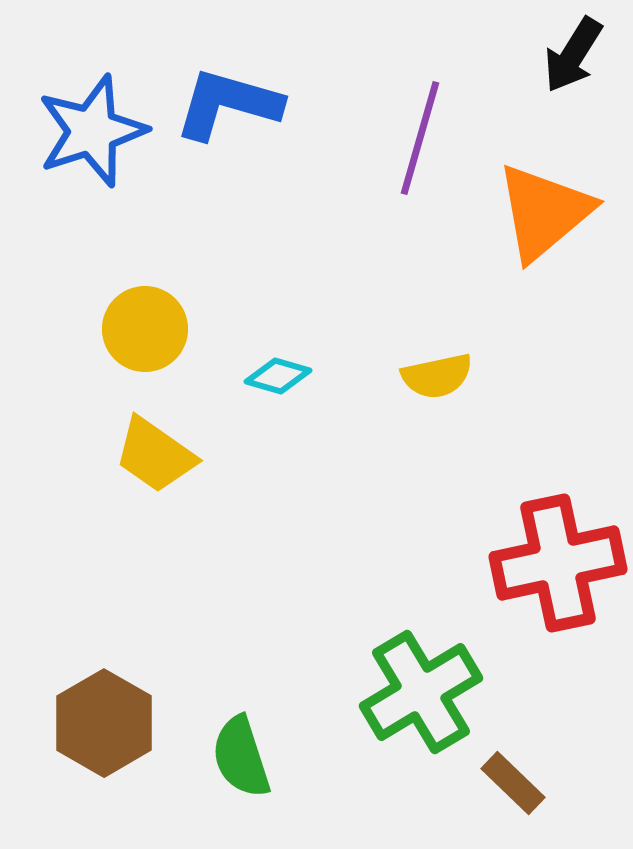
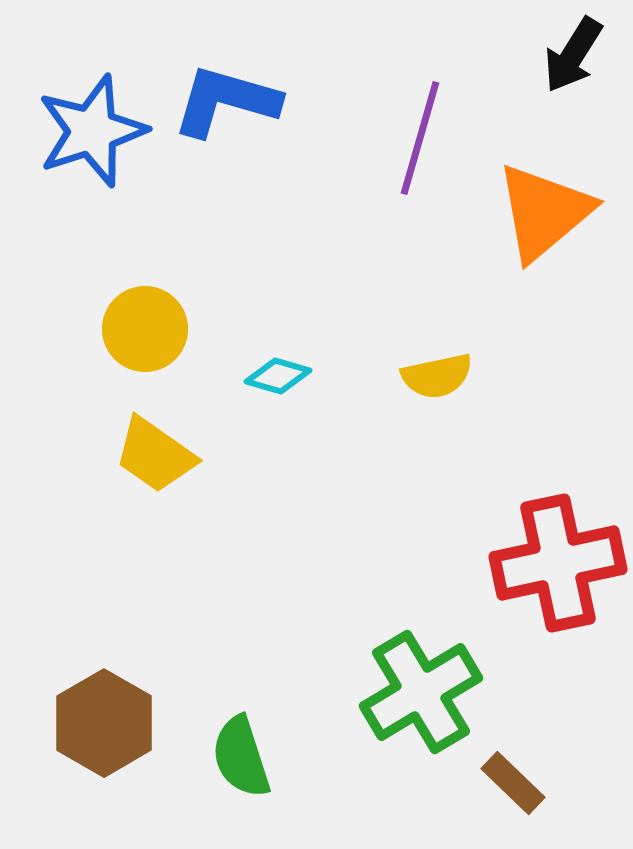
blue L-shape: moved 2 px left, 3 px up
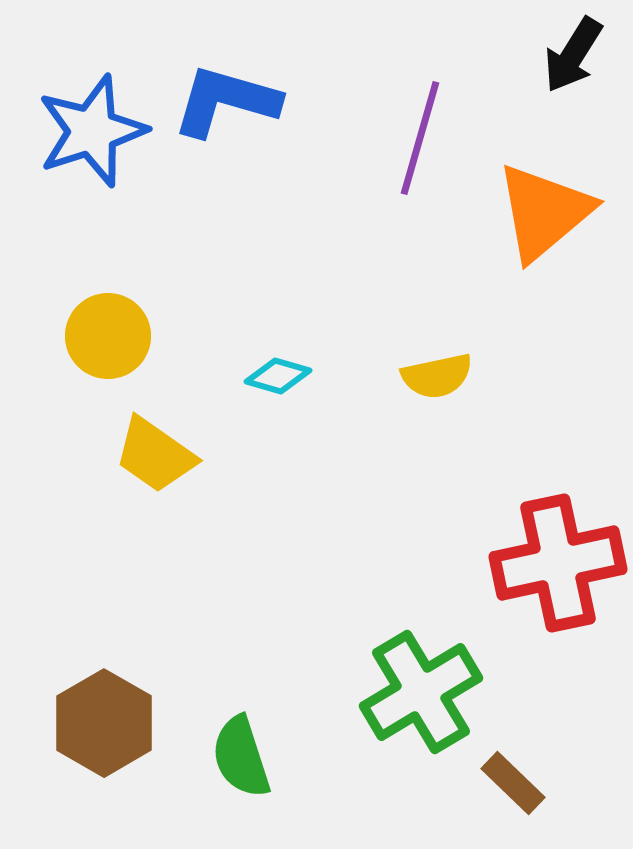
yellow circle: moved 37 px left, 7 px down
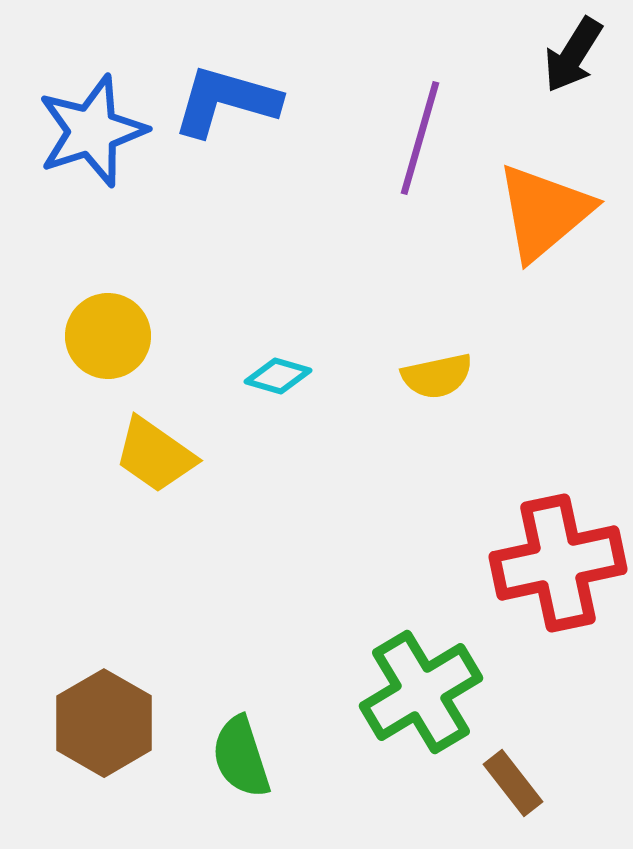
brown rectangle: rotated 8 degrees clockwise
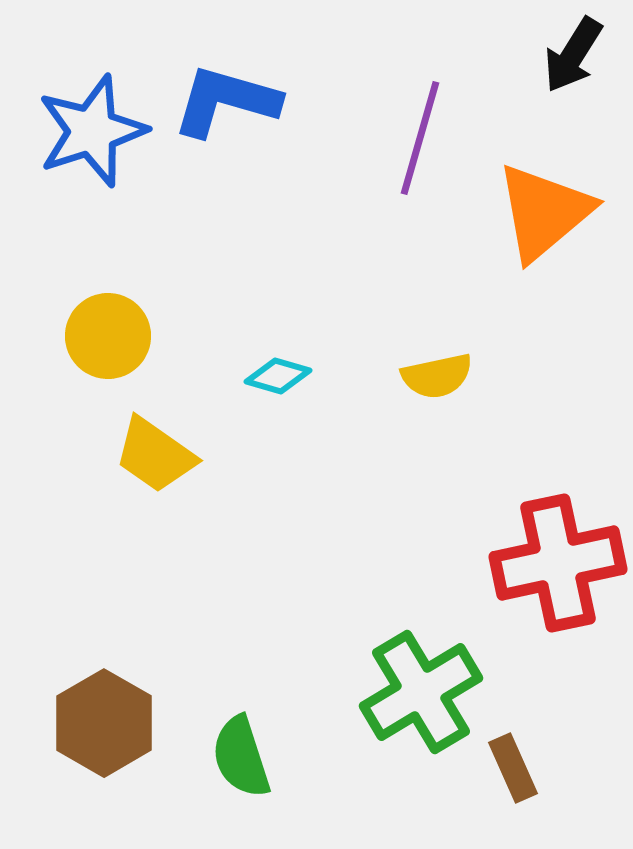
brown rectangle: moved 15 px up; rotated 14 degrees clockwise
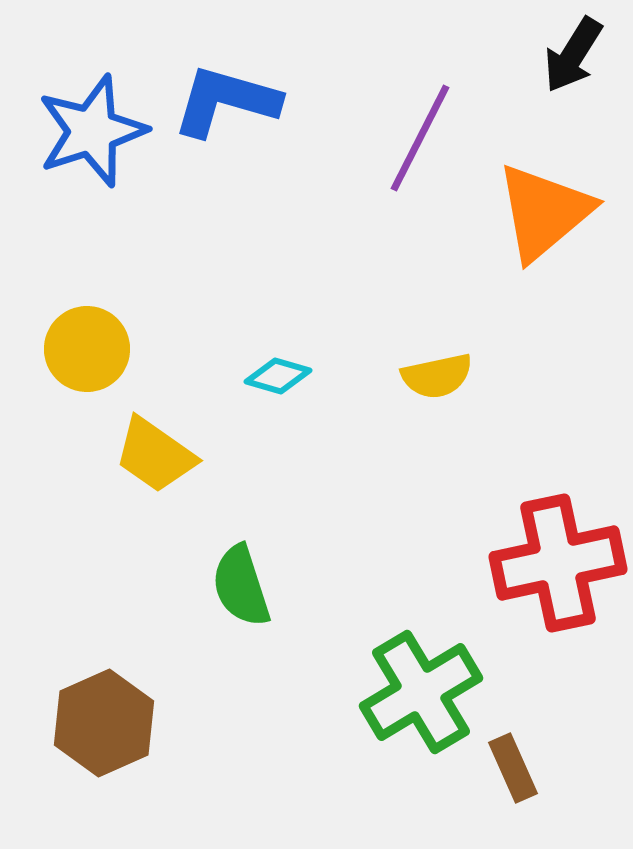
purple line: rotated 11 degrees clockwise
yellow circle: moved 21 px left, 13 px down
brown hexagon: rotated 6 degrees clockwise
green semicircle: moved 171 px up
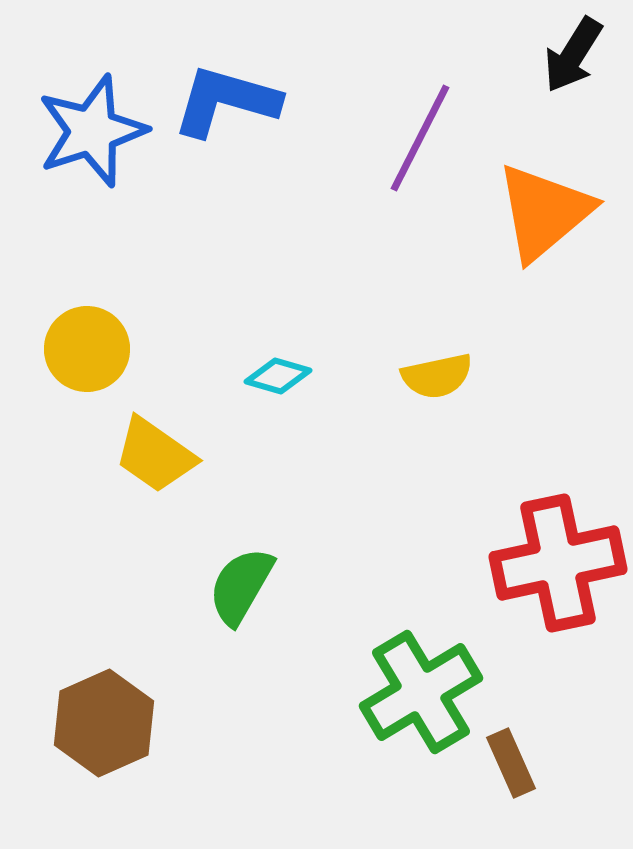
green semicircle: rotated 48 degrees clockwise
brown rectangle: moved 2 px left, 5 px up
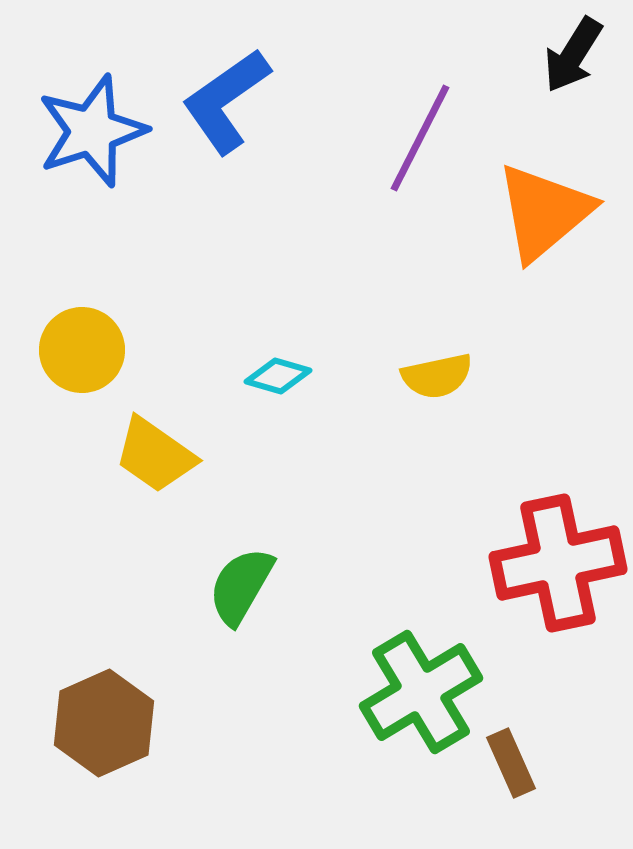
blue L-shape: rotated 51 degrees counterclockwise
yellow circle: moved 5 px left, 1 px down
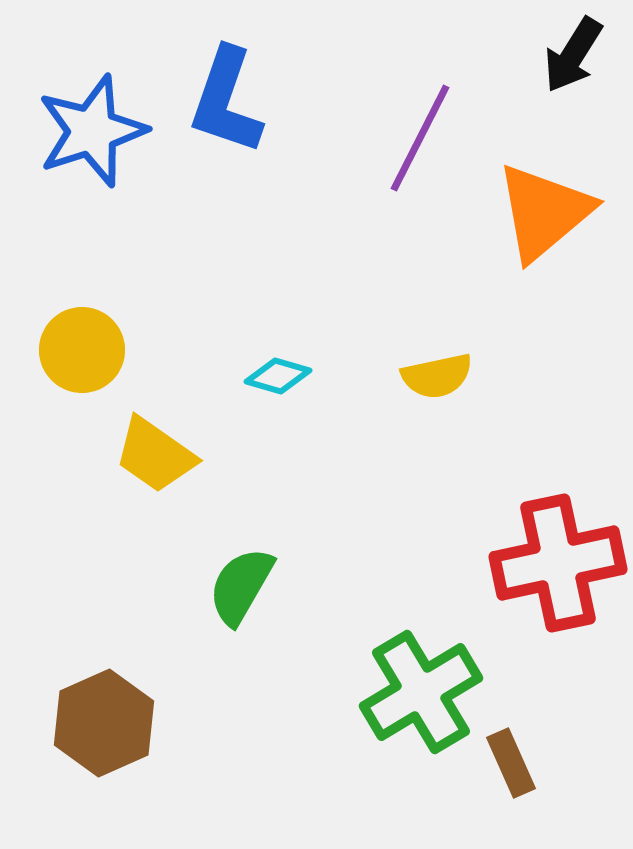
blue L-shape: rotated 36 degrees counterclockwise
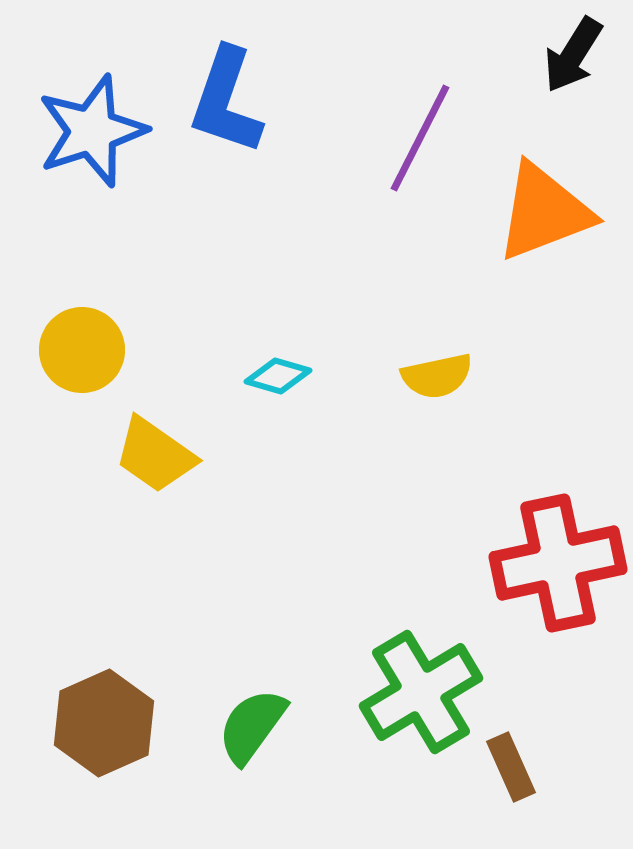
orange triangle: rotated 19 degrees clockwise
green semicircle: moved 11 px right, 140 px down; rotated 6 degrees clockwise
brown rectangle: moved 4 px down
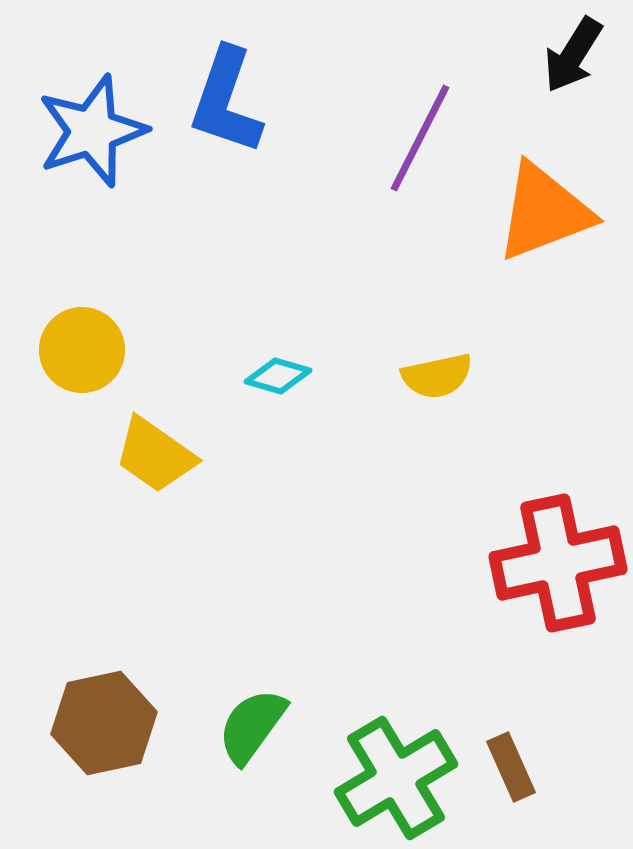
green cross: moved 25 px left, 86 px down
brown hexagon: rotated 12 degrees clockwise
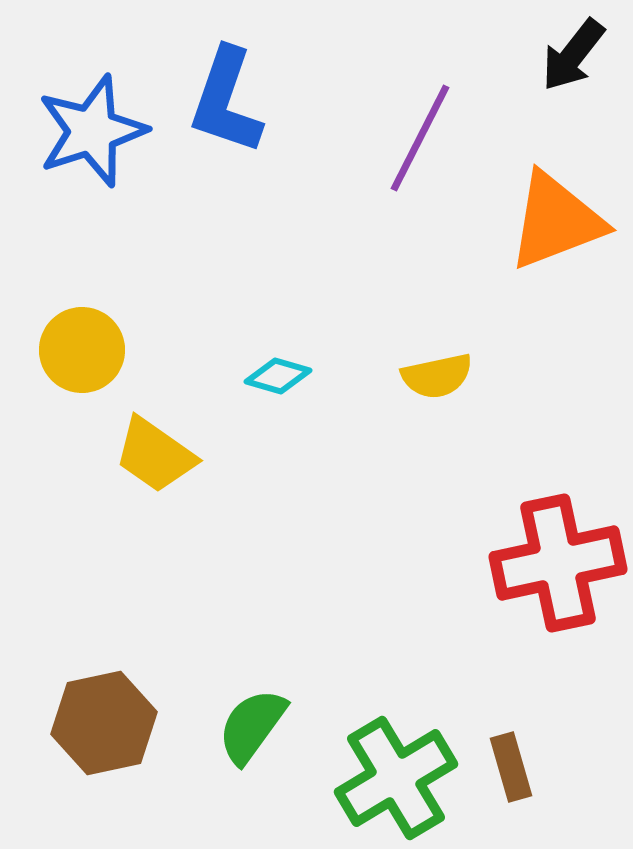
black arrow: rotated 6 degrees clockwise
orange triangle: moved 12 px right, 9 px down
brown rectangle: rotated 8 degrees clockwise
